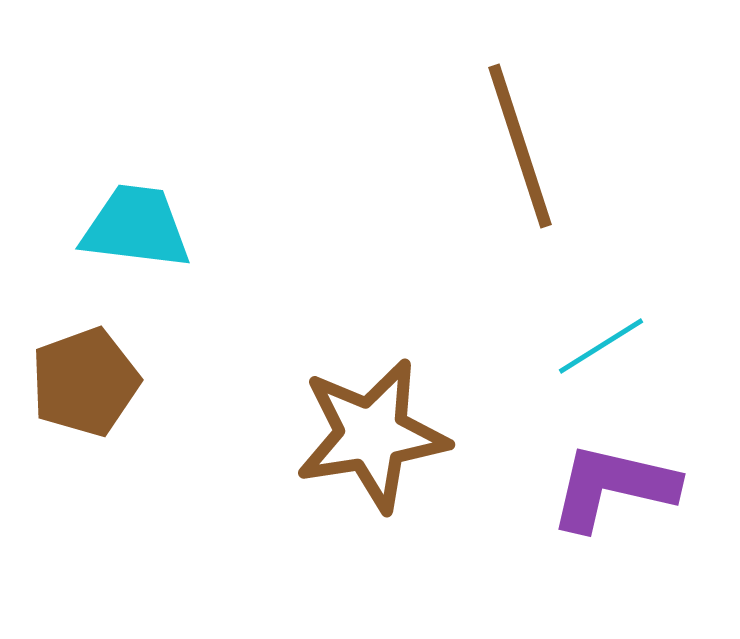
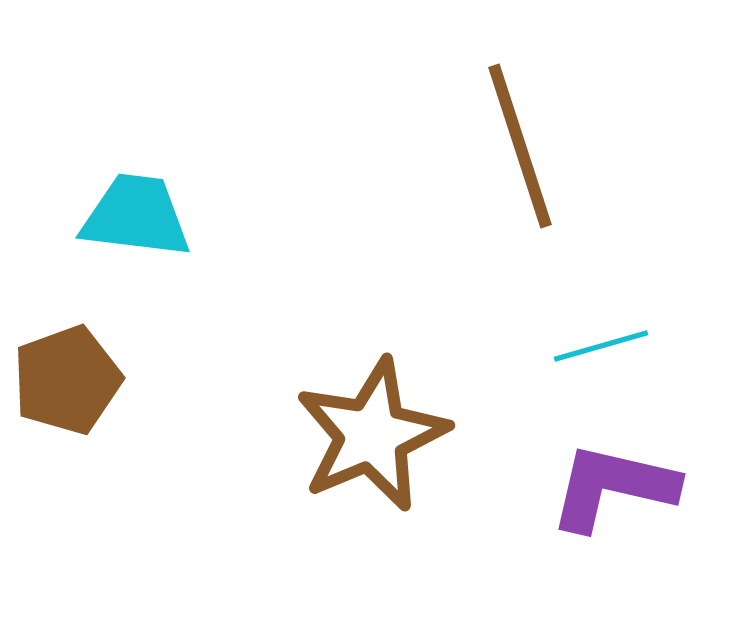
cyan trapezoid: moved 11 px up
cyan line: rotated 16 degrees clockwise
brown pentagon: moved 18 px left, 2 px up
brown star: rotated 14 degrees counterclockwise
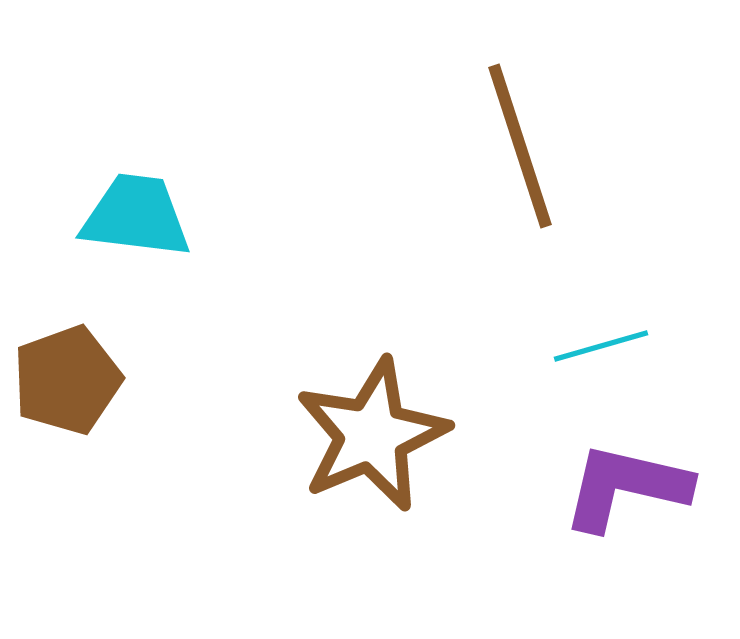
purple L-shape: moved 13 px right
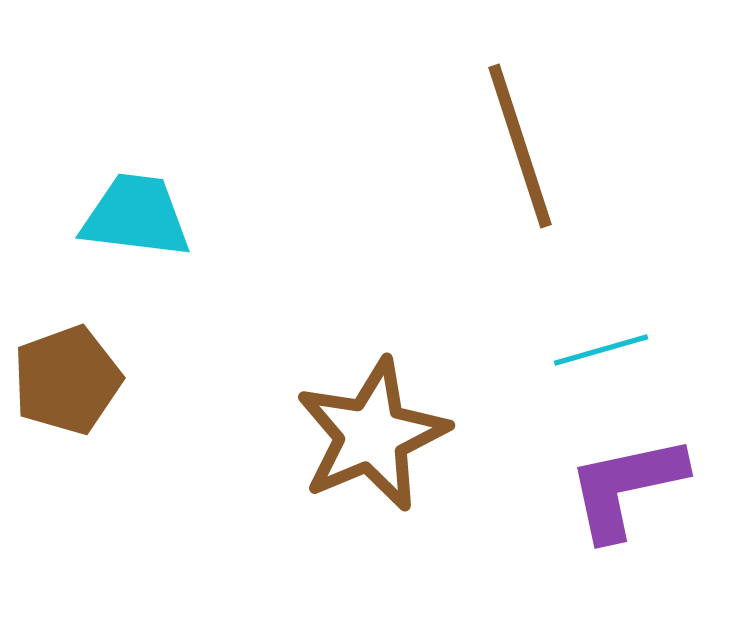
cyan line: moved 4 px down
purple L-shape: rotated 25 degrees counterclockwise
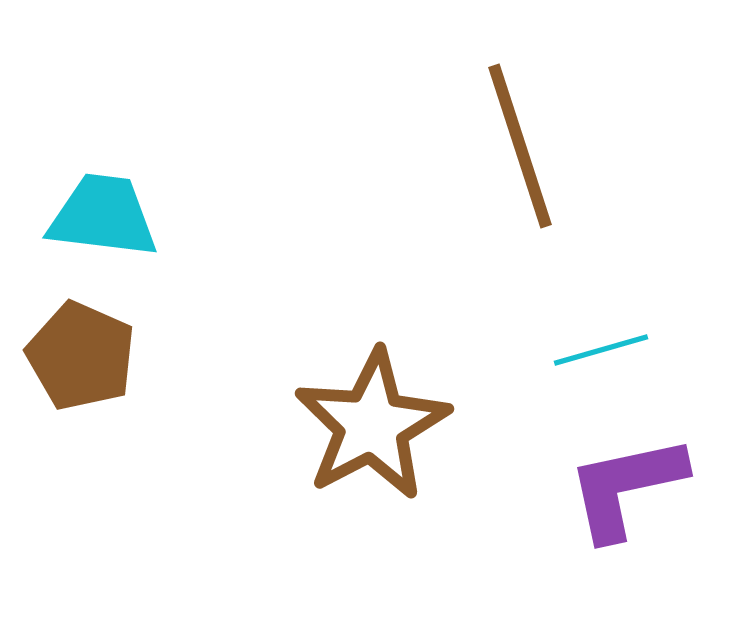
cyan trapezoid: moved 33 px left
brown pentagon: moved 14 px right, 24 px up; rotated 28 degrees counterclockwise
brown star: moved 10 px up; rotated 5 degrees counterclockwise
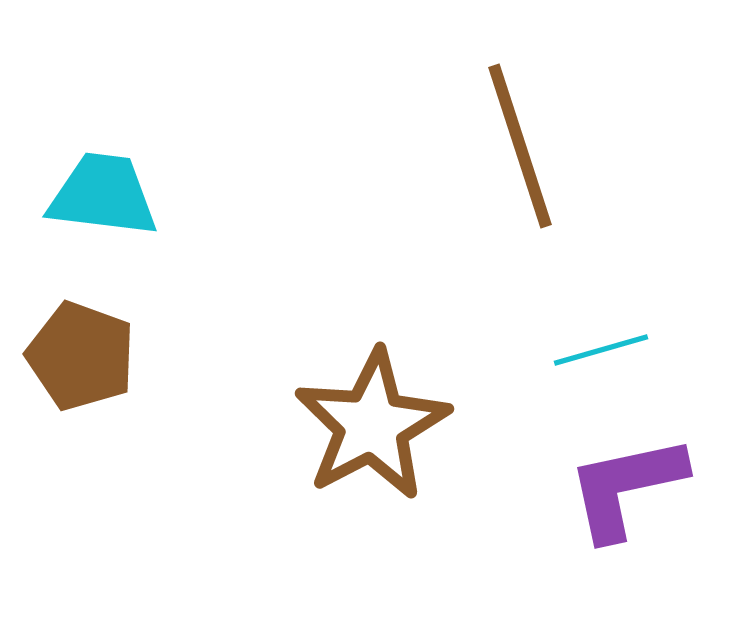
cyan trapezoid: moved 21 px up
brown pentagon: rotated 4 degrees counterclockwise
